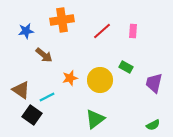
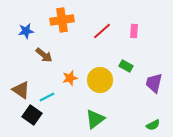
pink rectangle: moved 1 px right
green rectangle: moved 1 px up
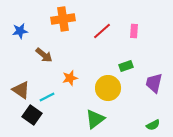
orange cross: moved 1 px right, 1 px up
blue star: moved 6 px left
green rectangle: rotated 48 degrees counterclockwise
yellow circle: moved 8 px right, 8 px down
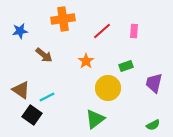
orange star: moved 16 px right, 17 px up; rotated 21 degrees counterclockwise
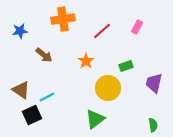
pink rectangle: moved 3 px right, 4 px up; rotated 24 degrees clockwise
black square: rotated 30 degrees clockwise
green semicircle: rotated 72 degrees counterclockwise
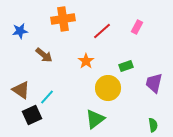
cyan line: rotated 21 degrees counterclockwise
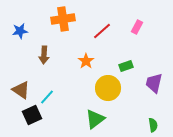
brown arrow: rotated 54 degrees clockwise
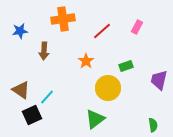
brown arrow: moved 4 px up
purple trapezoid: moved 5 px right, 3 px up
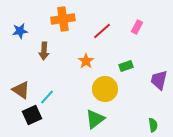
yellow circle: moved 3 px left, 1 px down
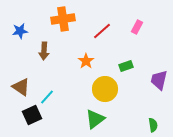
brown triangle: moved 3 px up
